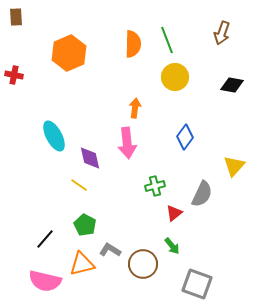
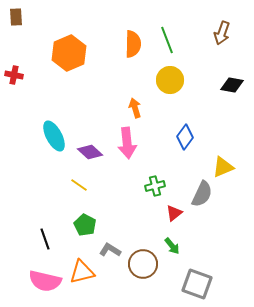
yellow circle: moved 5 px left, 3 px down
orange arrow: rotated 24 degrees counterclockwise
purple diamond: moved 6 px up; rotated 35 degrees counterclockwise
yellow triangle: moved 11 px left, 1 px down; rotated 25 degrees clockwise
black line: rotated 60 degrees counterclockwise
orange triangle: moved 8 px down
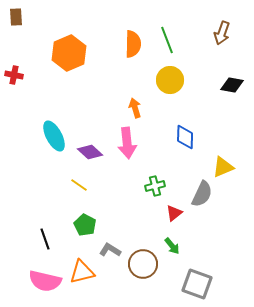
blue diamond: rotated 35 degrees counterclockwise
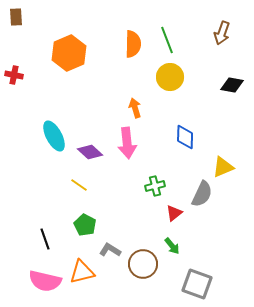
yellow circle: moved 3 px up
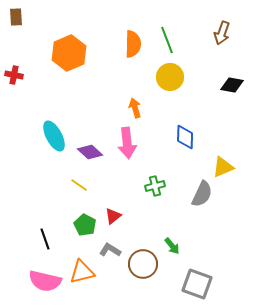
red triangle: moved 61 px left, 3 px down
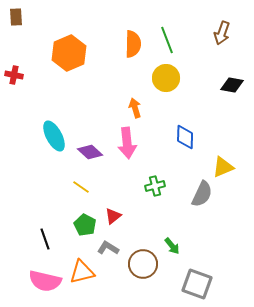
yellow circle: moved 4 px left, 1 px down
yellow line: moved 2 px right, 2 px down
gray L-shape: moved 2 px left, 2 px up
